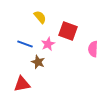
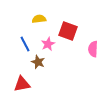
yellow semicircle: moved 1 px left, 2 px down; rotated 56 degrees counterclockwise
blue line: rotated 42 degrees clockwise
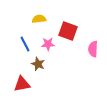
pink star: rotated 24 degrees clockwise
brown star: moved 2 px down
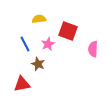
pink star: rotated 24 degrees counterclockwise
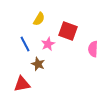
yellow semicircle: rotated 128 degrees clockwise
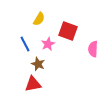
red triangle: moved 11 px right
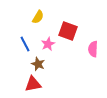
yellow semicircle: moved 1 px left, 2 px up
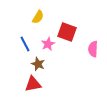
red square: moved 1 px left, 1 px down
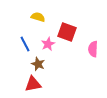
yellow semicircle: rotated 104 degrees counterclockwise
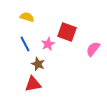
yellow semicircle: moved 11 px left
pink semicircle: rotated 35 degrees clockwise
